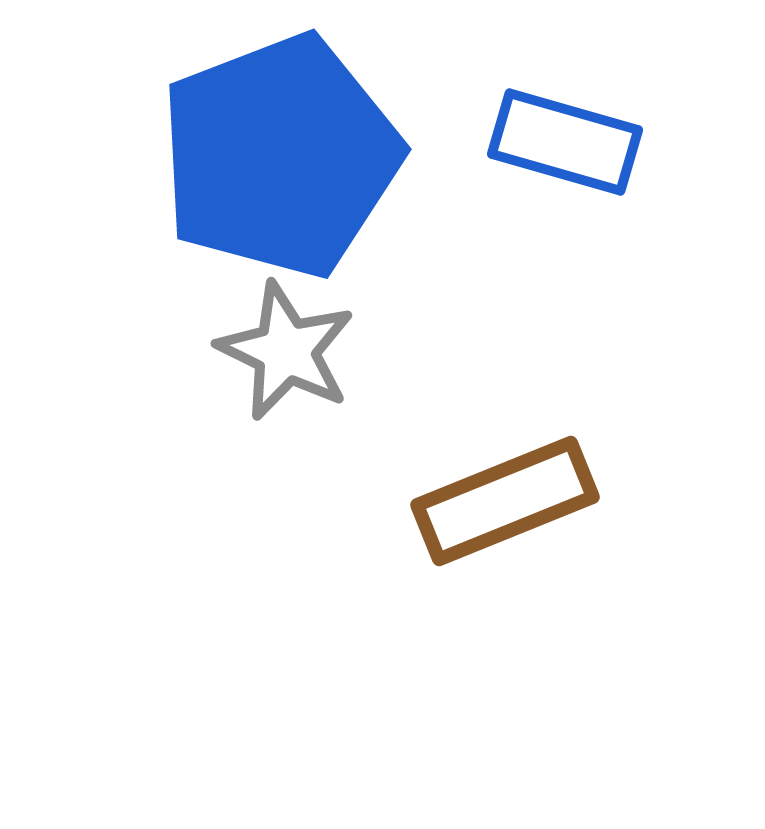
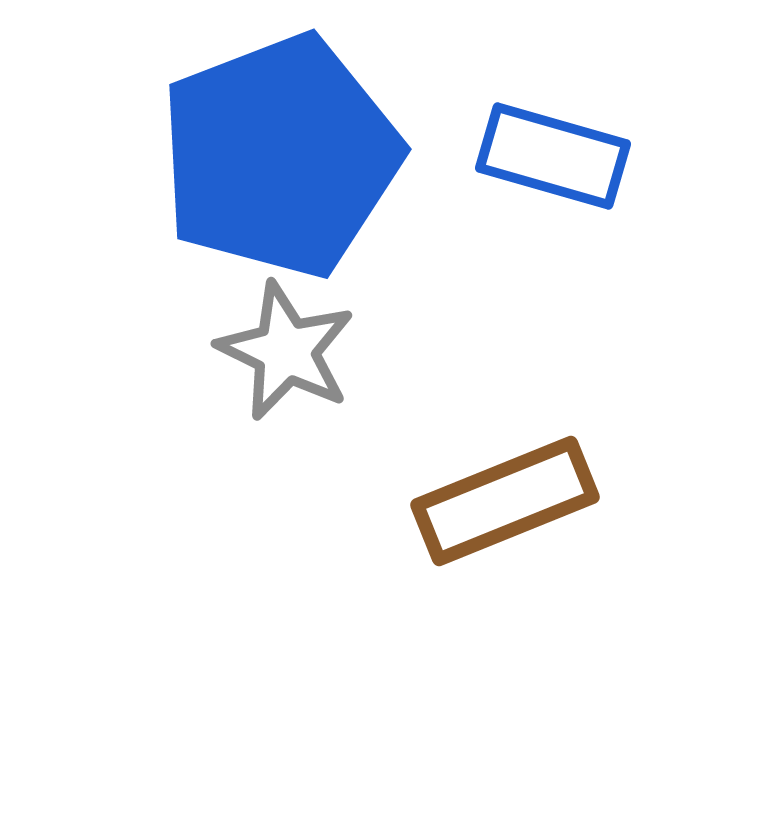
blue rectangle: moved 12 px left, 14 px down
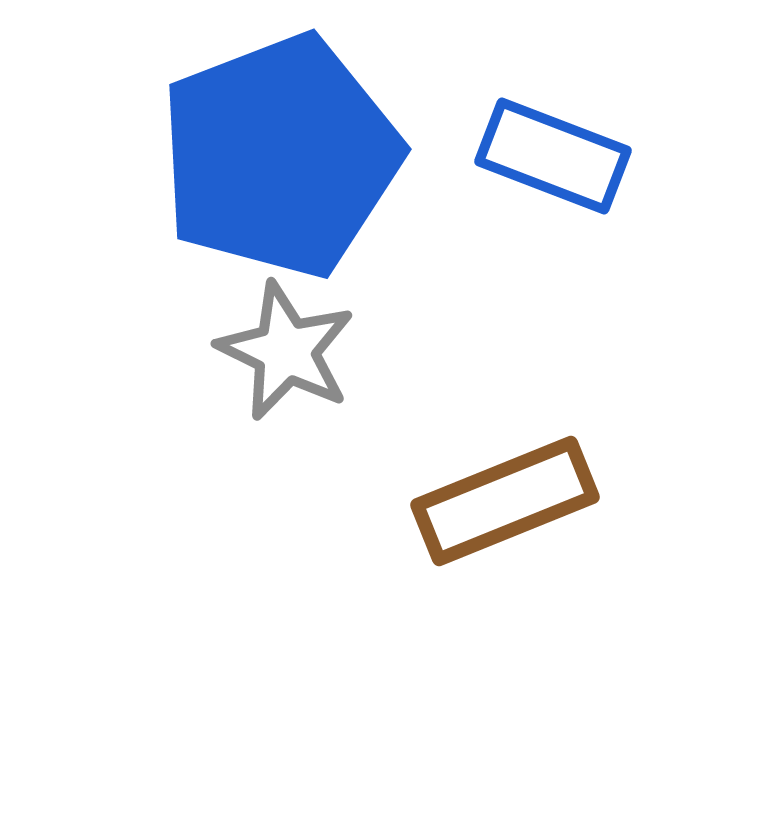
blue rectangle: rotated 5 degrees clockwise
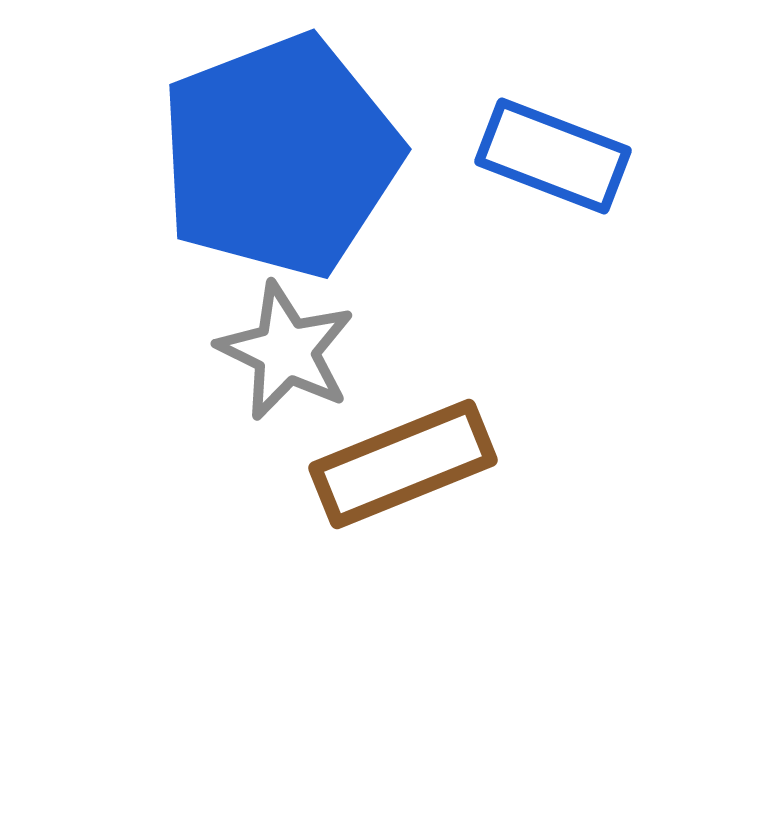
brown rectangle: moved 102 px left, 37 px up
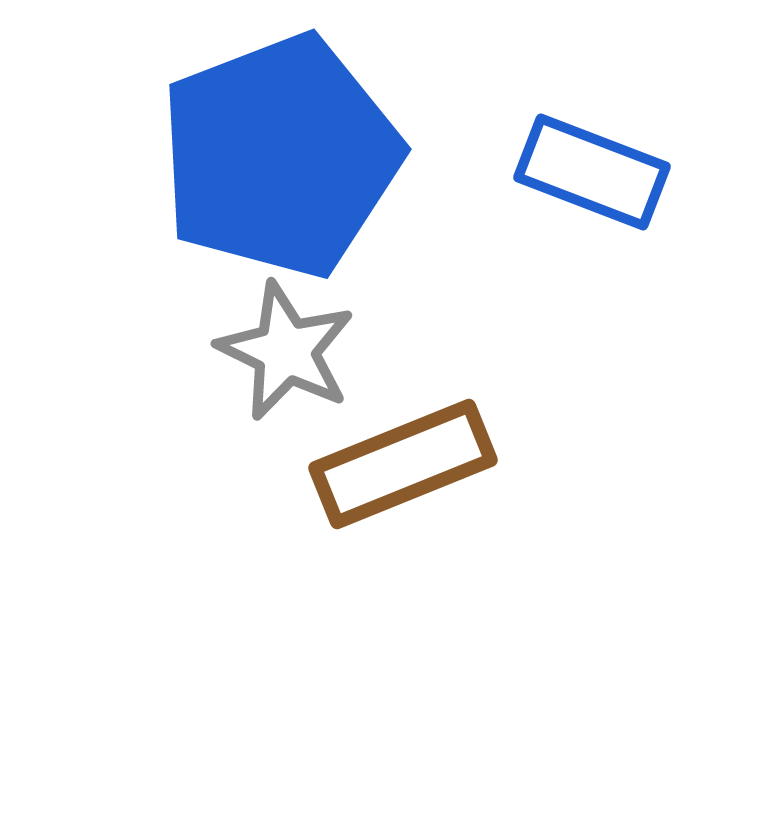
blue rectangle: moved 39 px right, 16 px down
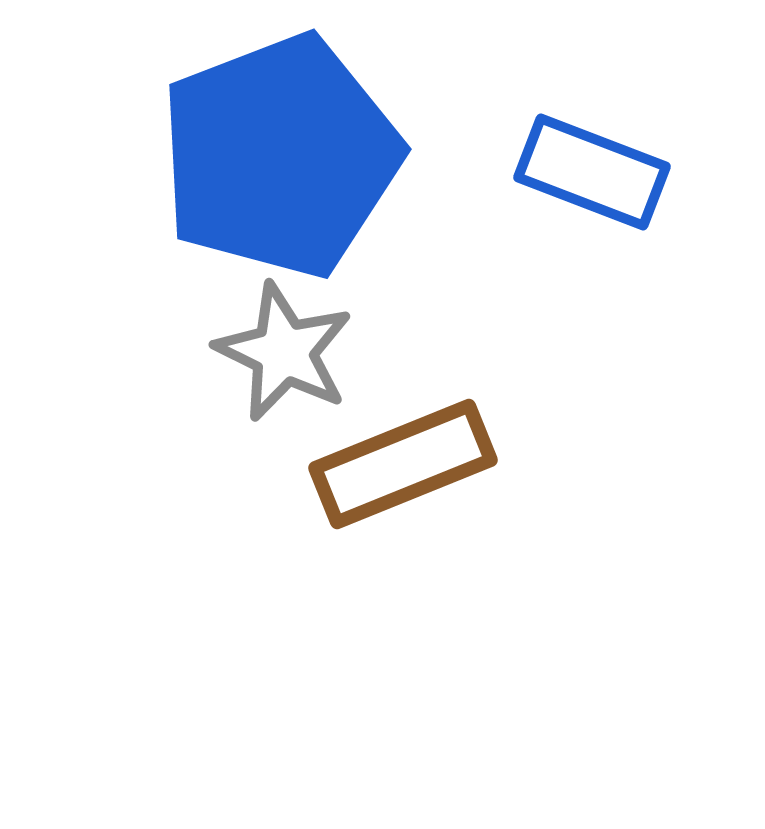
gray star: moved 2 px left, 1 px down
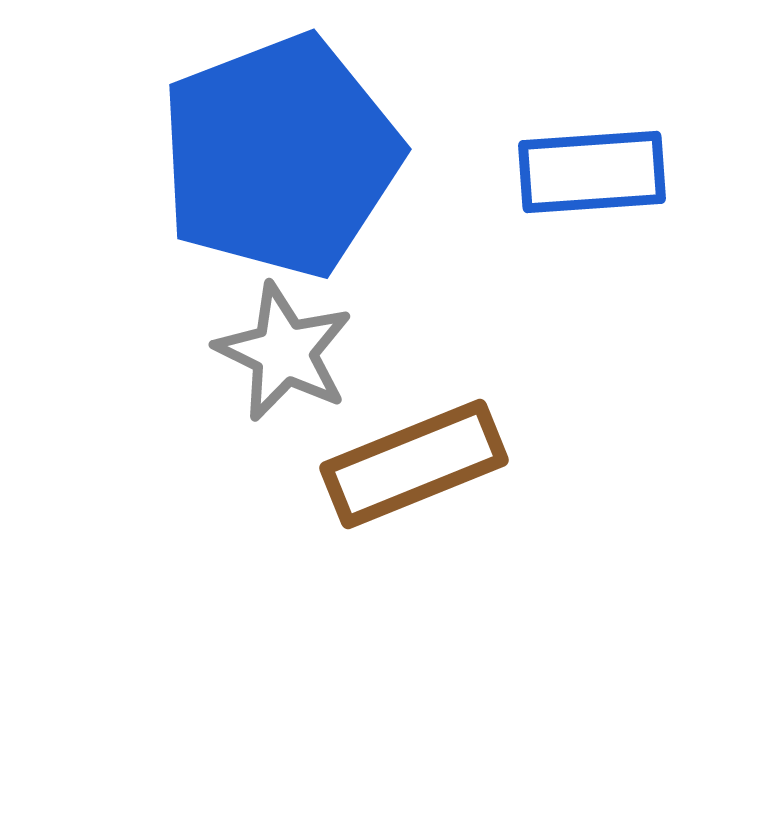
blue rectangle: rotated 25 degrees counterclockwise
brown rectangle: moved 11 px right
